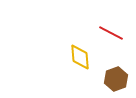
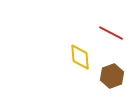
brown hexagon: moved 4 px left, 3 px up
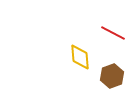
red line: moved 2 px right
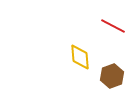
red line: moved 7 px up
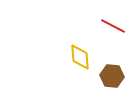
brown hexagon: rotated 25 degrees clockwise
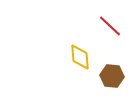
red line: moved 3 px left; rotated 15 degrees clockwise
